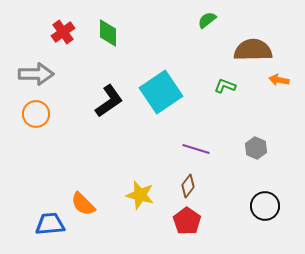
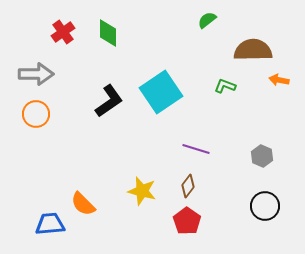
gray hexagon: moved 6 px right, 8 px down
yellow star: moved 2 px right, 4 px up
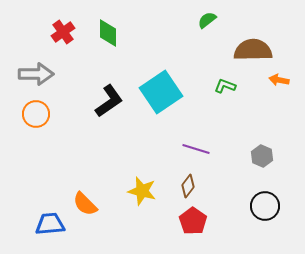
orange semicircle: moved 2 px right
red pentagon: moved 6 px right
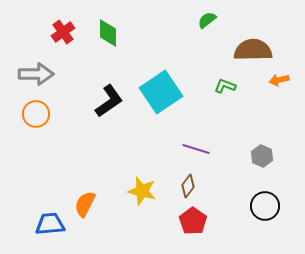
orange arrow: rotated 24 degrees counterclockwise
orange semicircle: rotated 72 degrees clockwise
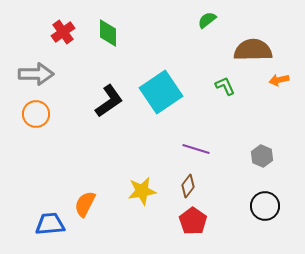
green L-shape: rotated 45 degrees clockwise
yellow star: rotated 24 degrees counterclockwise
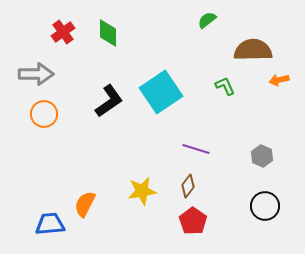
orange circle: moved 8 px right
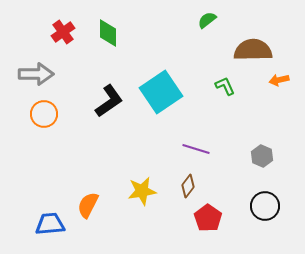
orange semicircle: moved 3 px right, 1 px down
red pentagon: moved 15 px right, 3 px up
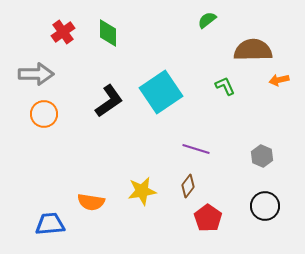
orange semicircle: moved 3 px right, 3 px up; rotated 108 degrees counterclockwise
